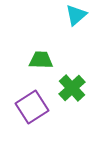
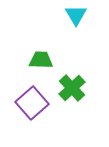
cyan triangle: rotated 20 degrees counterclockwise
purple square: moved 4 px up; rotated 8 degrees counterclockwise
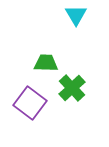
green trapezoid: moved 5 px right, 3 px down
purple square: moved 2 px left; rotated 12 degrees counterclockwise
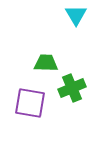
green cross: rotated 20 degrees clockwise
purple square: rotated 28 degrees counterclockwise
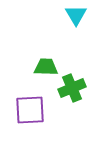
green trapezoid: moved 4 px down
purple square: moved 7 px down; rotated 12 degrees counterclockwise
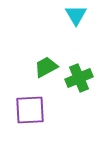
green trapezoid: rotated 30 degrees counterclockwise
green cross: moved 7 px right, 10 px up
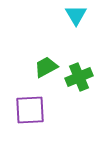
green cross: moved 1 px up
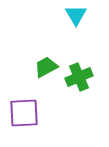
purple square: moved 6 px left, 3 px down
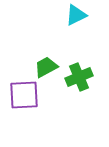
cyan triangle: rotated 35 degrees clockwise
purple square: moved 18 px up
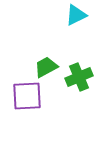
purple square: moved 3 px right, 1 px down
